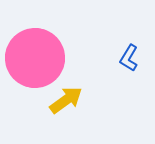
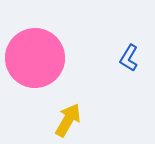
yellow arrow: moved 2 px right, 20 px down; rotated 24 degrees counterclockwise
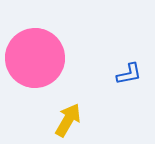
blue L-shape: moved 16 px down; rotated 132 degrees counterclockwise
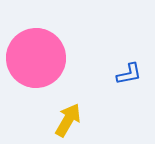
pink circle: moved 1 px right
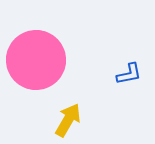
pink circle: moved 2 px down
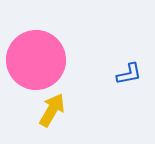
yellow arrow: moved 16 px left, 10 px up
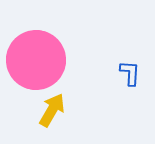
blue L-shape: moved 1 px right, 1 px up; rotated 76 degrees counterclockwise
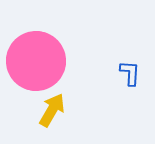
pink circle: moved 1 px down
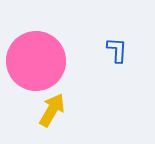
blue L-shape: moved 13 px left, 23 px up
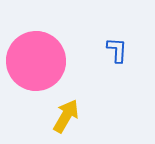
yellow arrow: moved 14 px right, 6 px down
